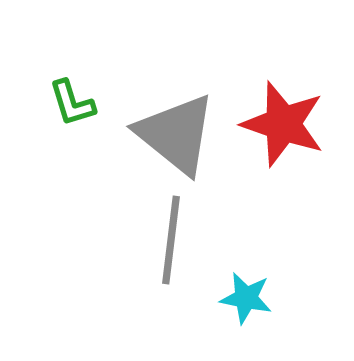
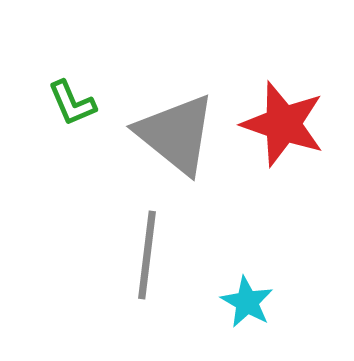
green L-shape: rotated 6 degrees counterclockwise
gray line: moved 24 px left, 15 px down
cyan star: moved 1 px right, 4 px down; rotated 18 degrees clockwise
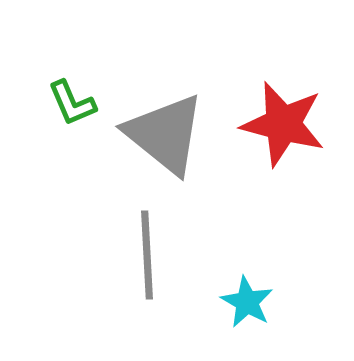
red star: rotated 4 degrees counterclockwise
gray triangle: moved 11 px left
gray line: rotated 10 degrees counterclockwise
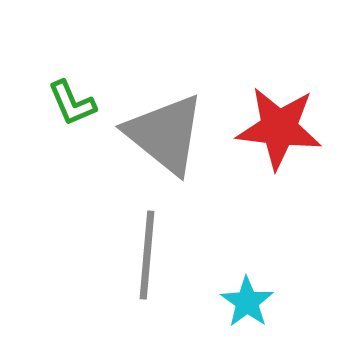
red star: moved 4 px left, 4 px down; rotated 8 degrees counterclockwise
gray line: rotated 8 degrees clockwise
cyan star: rotated 6 degrees clockwise
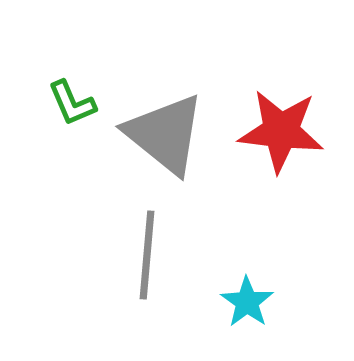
red star: moved 2 px right, 3 px down
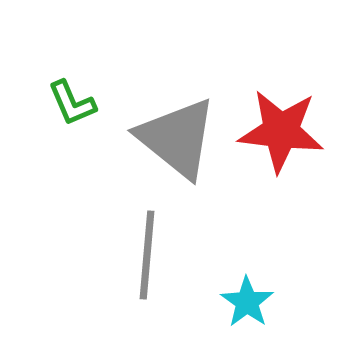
gray triangle: moved 12 px right, 4 px down
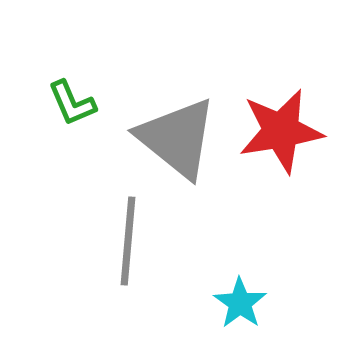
red star: rotated 16 degrees counterclockwise
gray line: moved 19 px left, 14 px up
cyan star: moved 7 px left, 1 px down
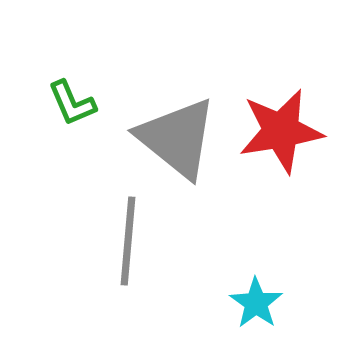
cyan star: moved 16 px right
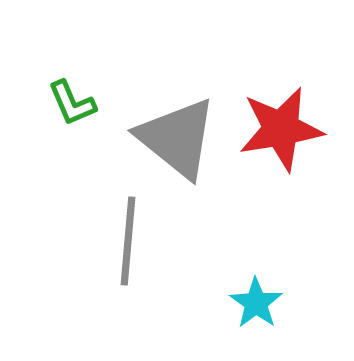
red star: moved 2 px up
